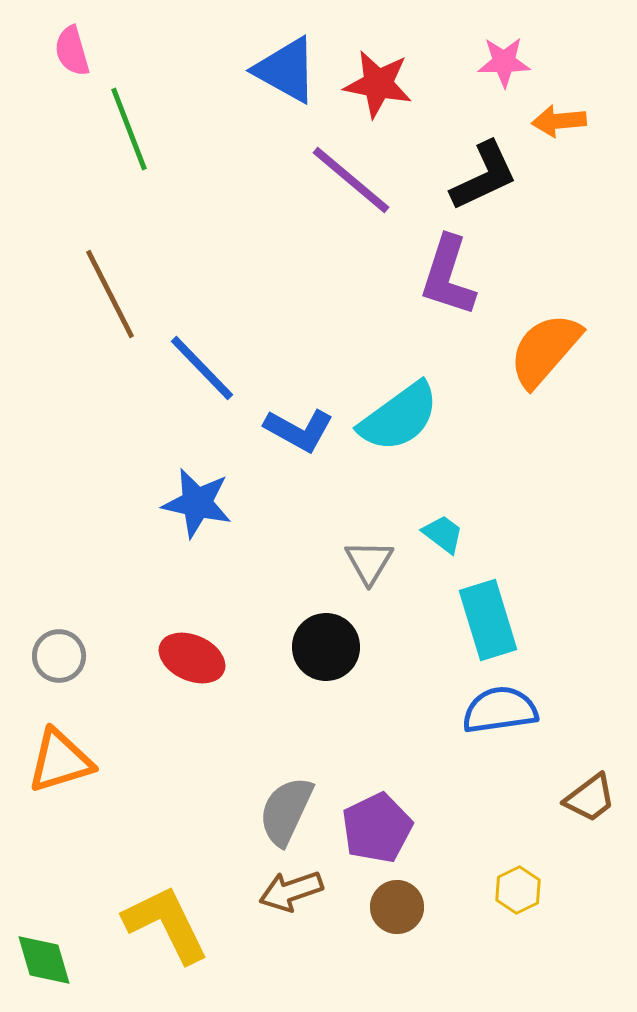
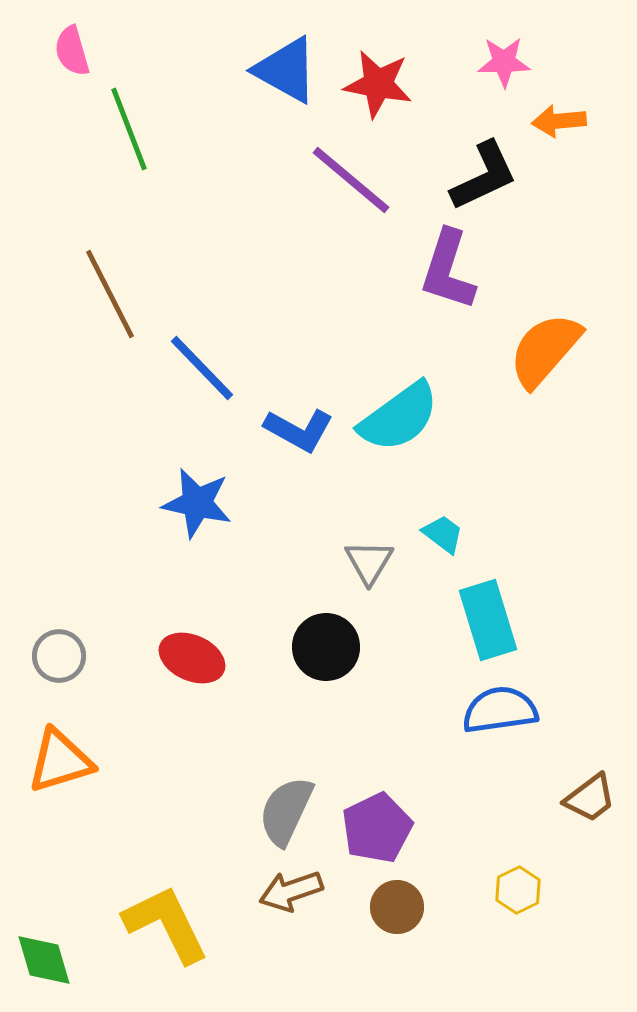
purple L-shape: moved 6 px up
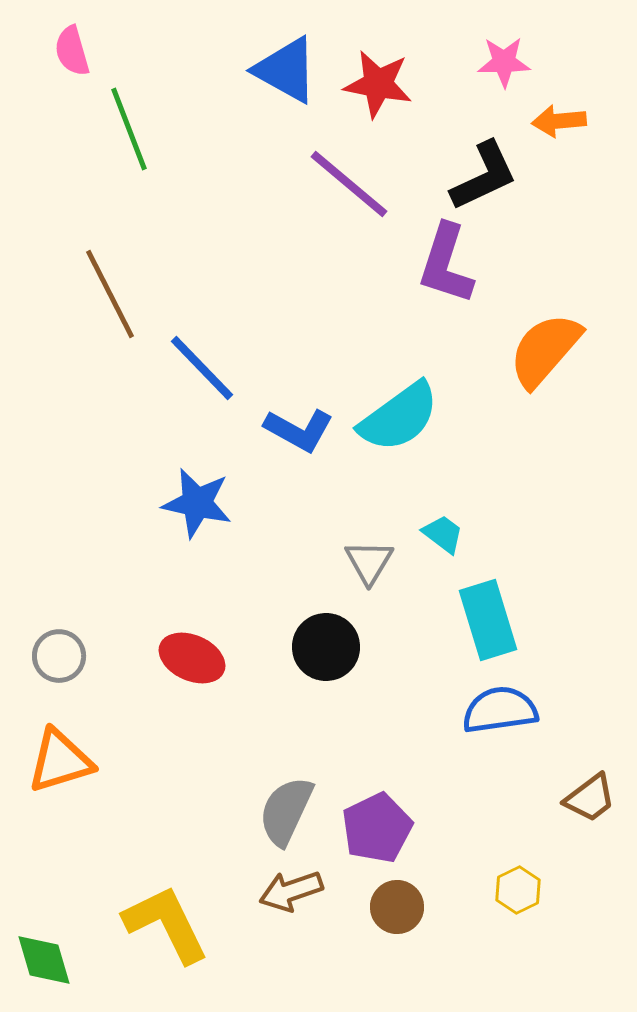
purple line: moved 2 px left, 4 px down
purple L-shape: moved 2 px left, 6 px up
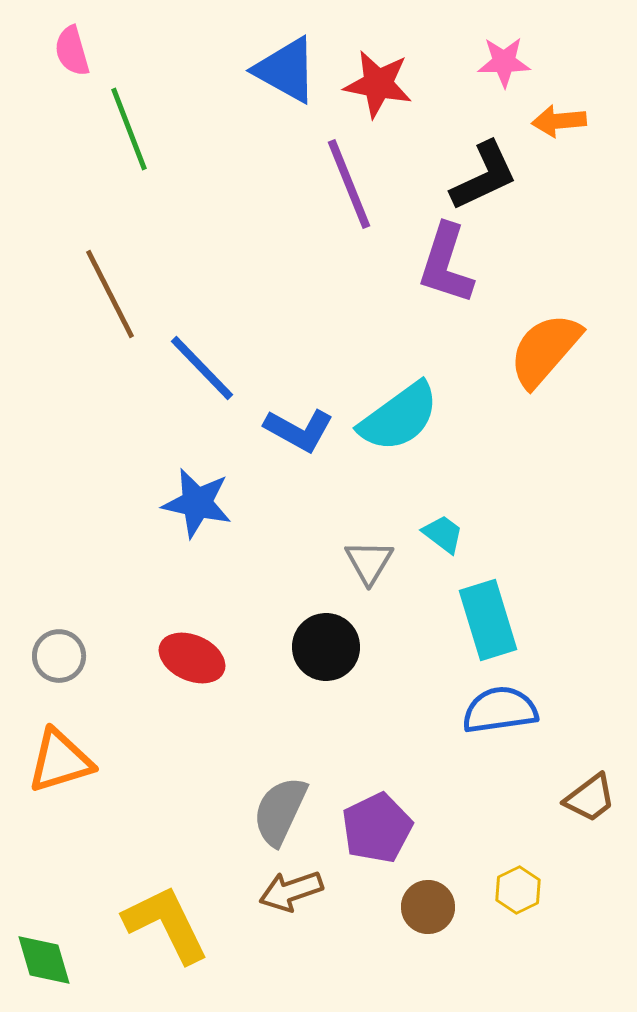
purple line: rotated 28 degrees clockwise
gray semicircle: moved 6 px left
brown circle: moved 31 px right
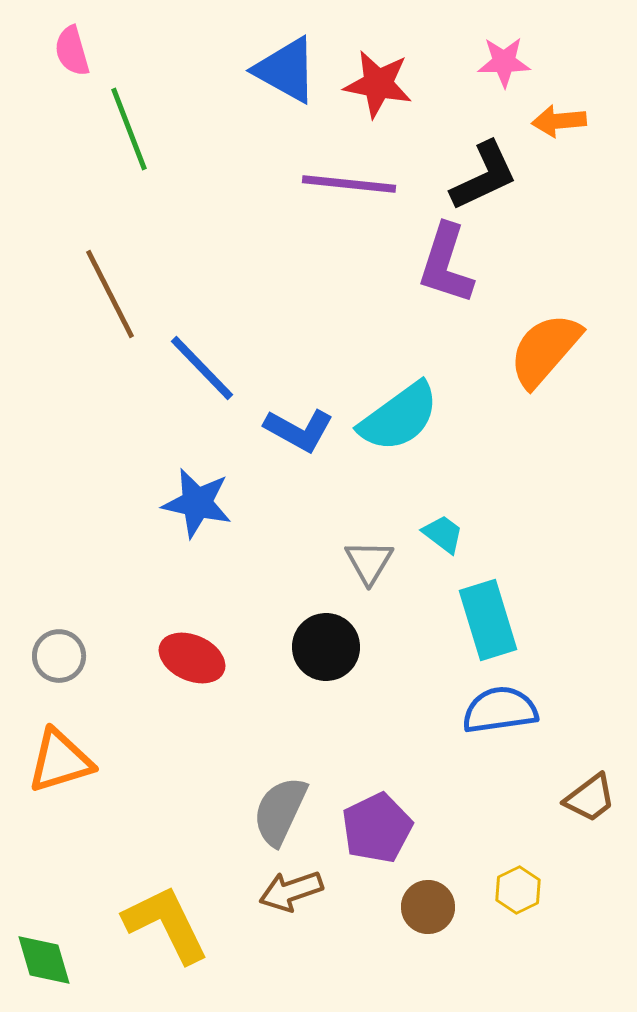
purple line: rotated 62 degrees counterclockwise
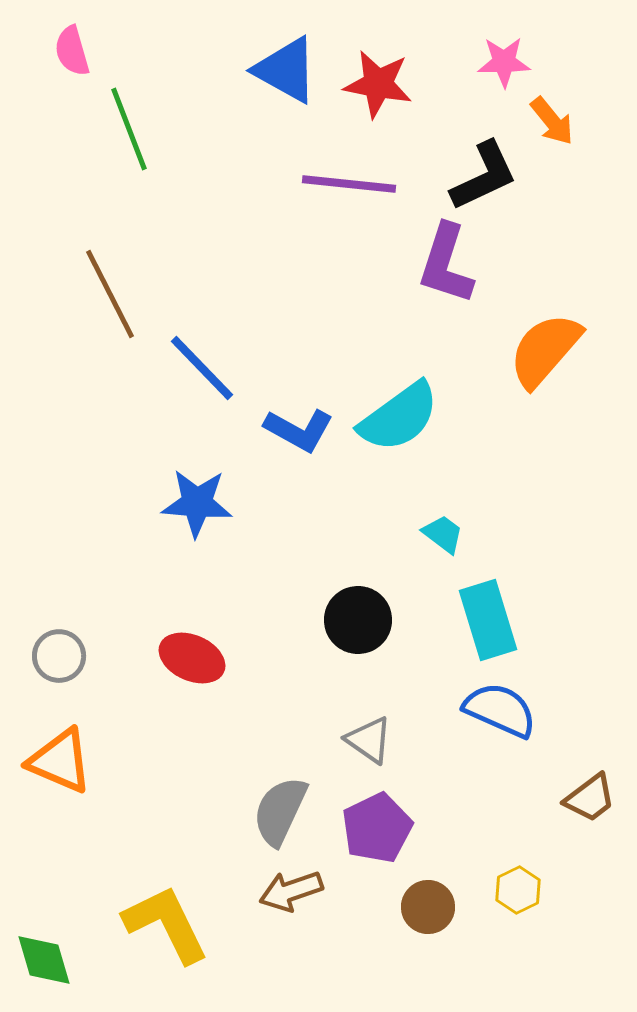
orange arrow: moved 7 px left; rotated 124 degrees counterclockwise
blue star: rotated 8 degrees counterclockwise
gray triangle: moved 178 px down; rotated 26 degrees counterclockwise
black circle: moved 32 px right, 27 px up
blue semicircle: rotated 32 degrees clockwise
orange triangle: rotated 40 degrees clockwise
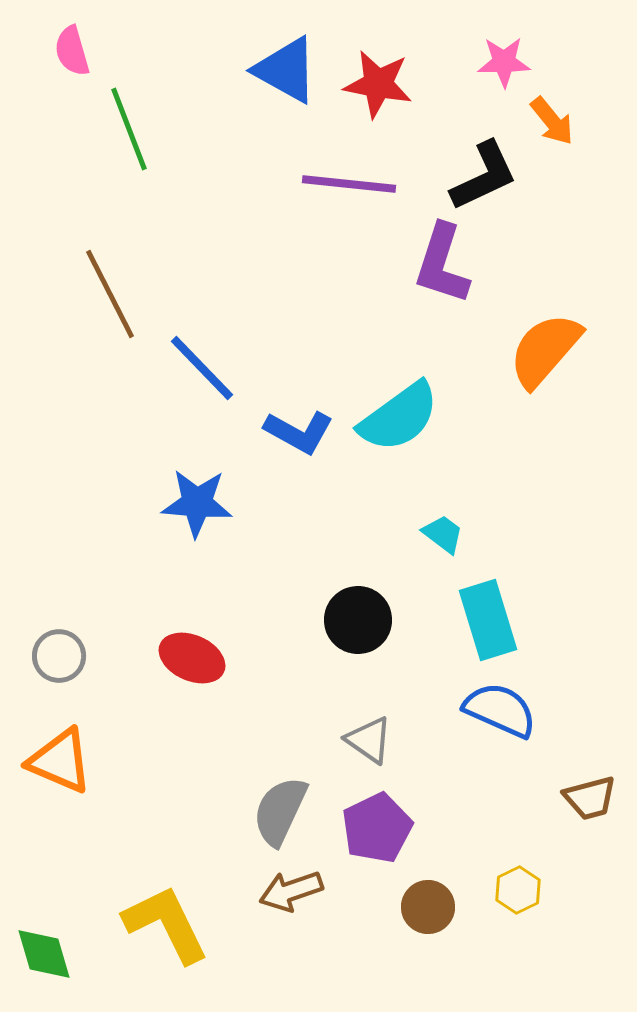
purple L-shape: moved 4 px left
blue L-shape: moved 2 px down
brown trapezoid: rotated 22 degrees clockwise
green diamond: moved 6 px up
